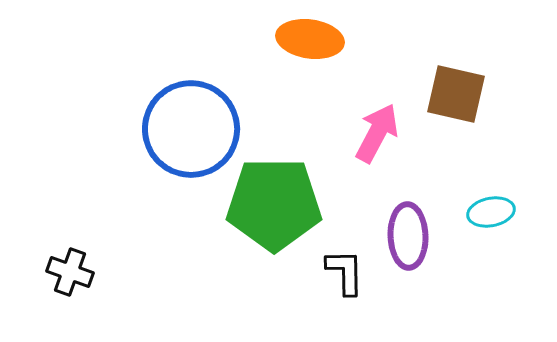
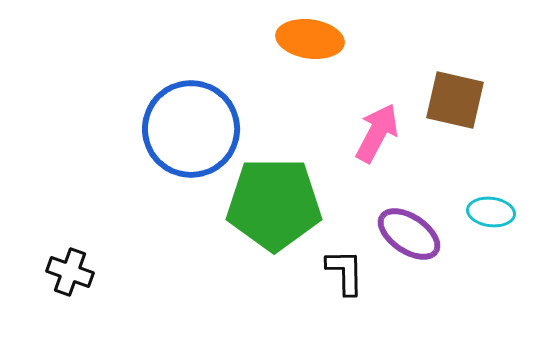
brown square: moved 1 px left, 6 px down
cyan ellipse: rotated 18 degrees clockwise
purple ellipse: moved 1 px right, 2 px up; rotated 54 degrees counterclockwise
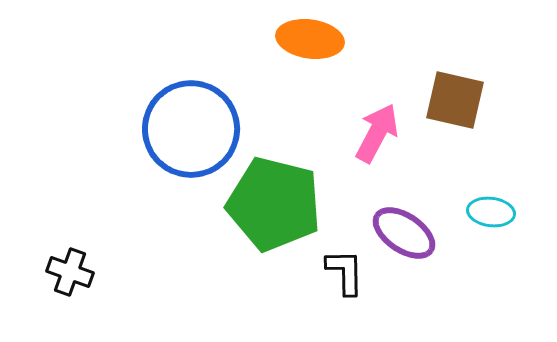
green pentagon: rotated 14 degrees clockwise
purple ellipse: moved 5 px left, 1 px up
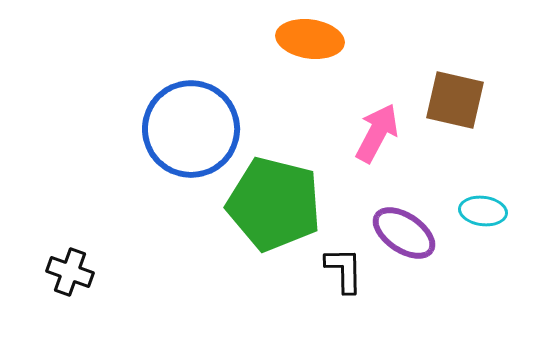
cyan ellipse: moved 8 px left, 1 px up
black L-shape: moved 1 px left, 2 px up
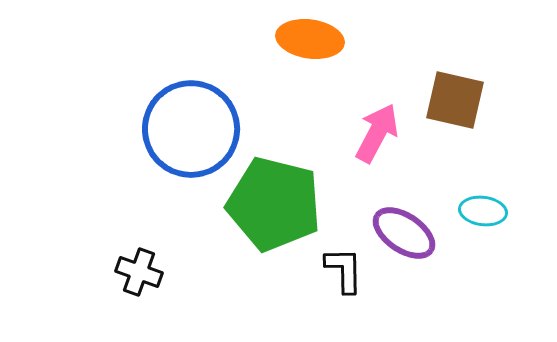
black cross: moved 69 px right
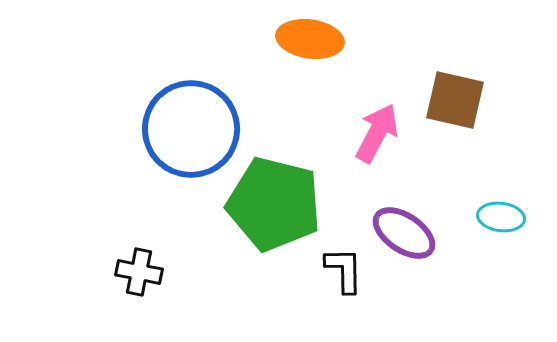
cyan ellipse: moved 18 px right, 6 px down
black cross: rotated 9 degrees counterclockwise
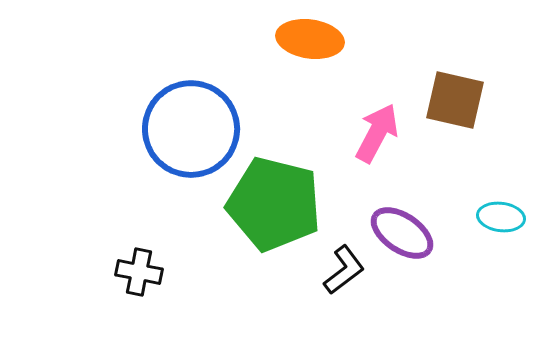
purple ellipse: moved 2 px left
black L-shape: rotated 54 degrees clockwise
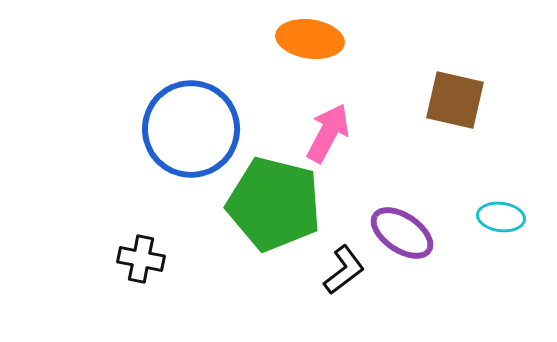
pink arrow: moved 49 px left
black cross: moved 2 px right, 13 px up
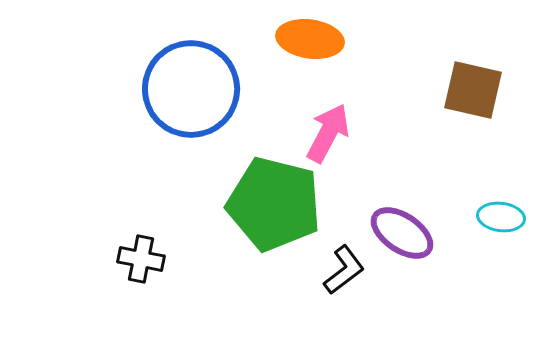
brown square: moved 18 px right, 10 px up
blue circle: moved 40 px up
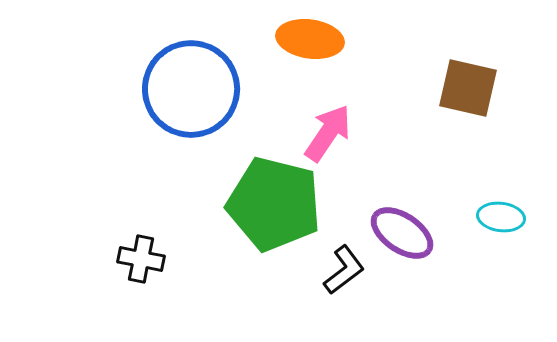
brown square: moved 5 px left, 2 px up
pink arrow: rotated 6 degrees clockwise
